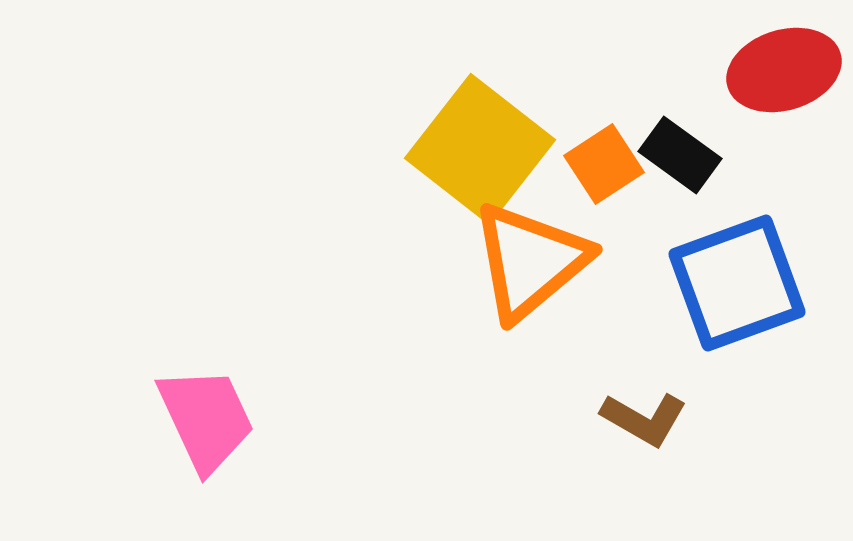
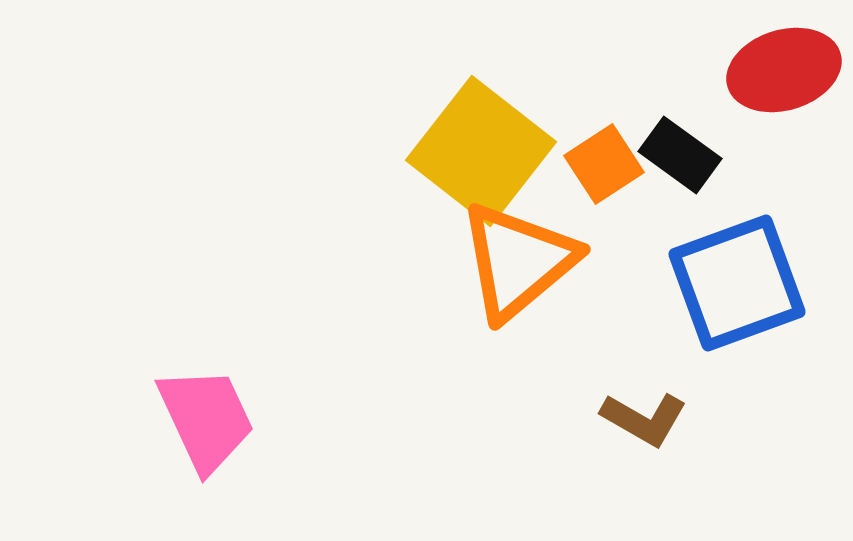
yellow square: moved 1 px right, 2 px down
orange triangle: moved 12 px left
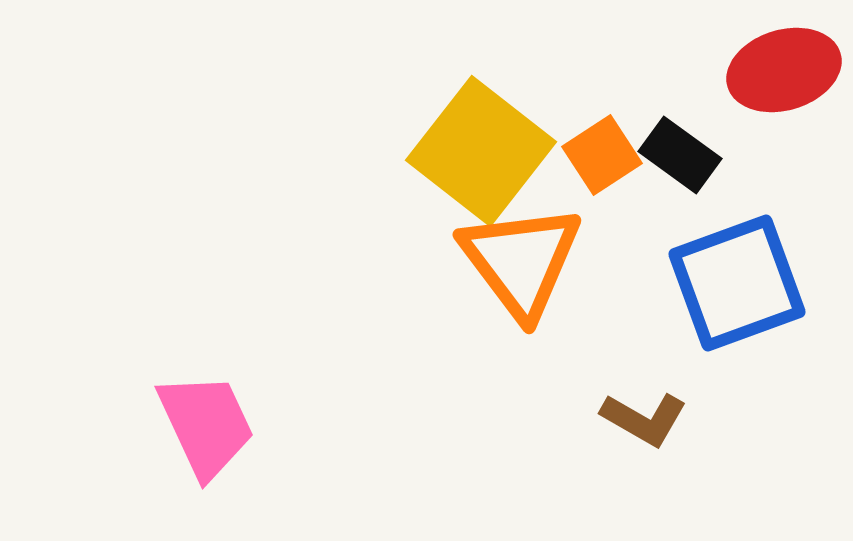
orange square: moved 2 px left, 9 px up
orange triangle: moved 3 px right; rotated 27 degrees counterclockwise
pink trapezoid: moved 6 px down
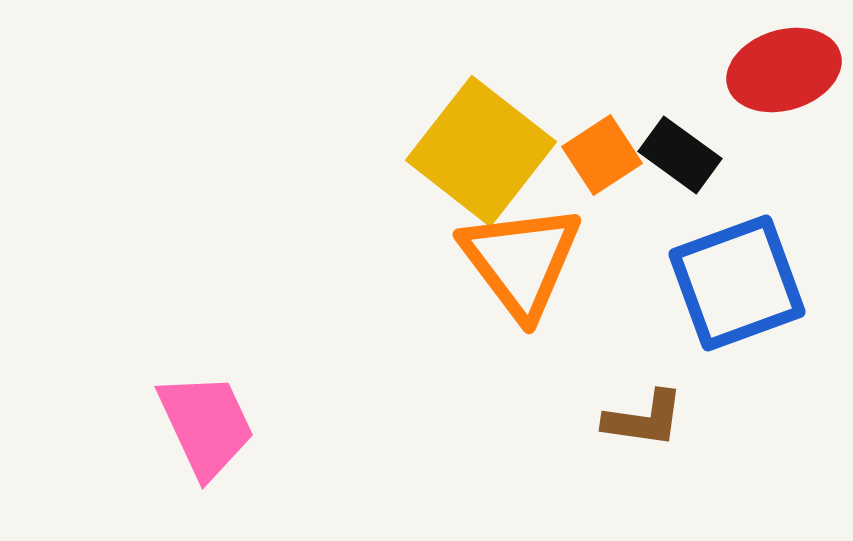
brown L-shape: rotated 22 degrees counterclockwise
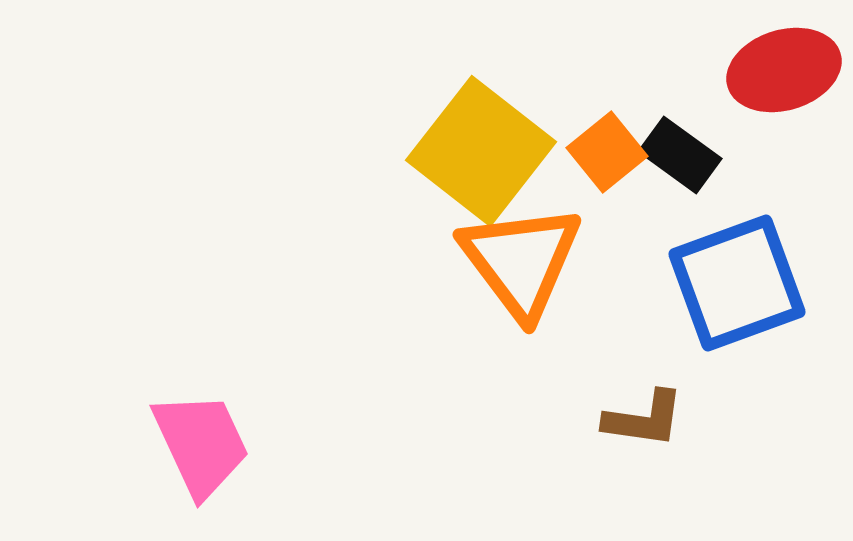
orange square: moved 5 px right, 3 px up; rotated 6 degrees counterclockwise
pink trapezoid: moved 5 px left, 19 px down
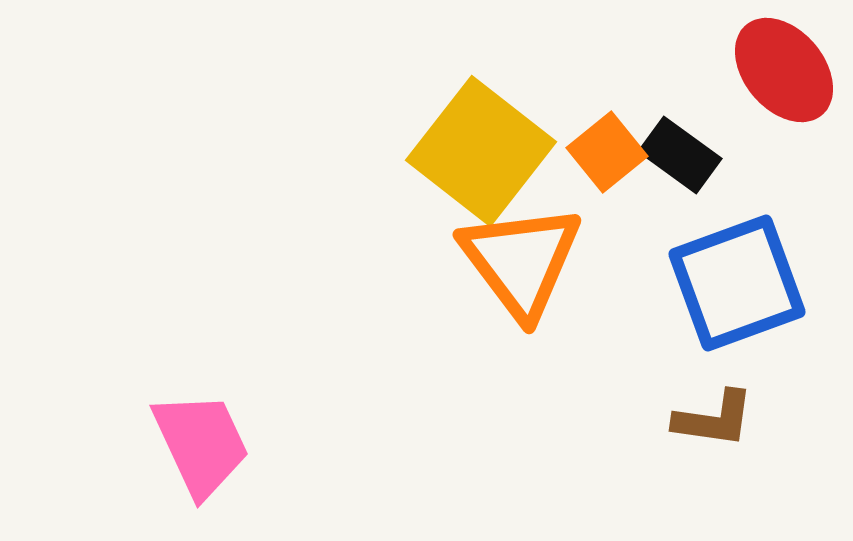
red ellipse: rotated 67 degrees clockwise
brown L-shape: moved 70 px right
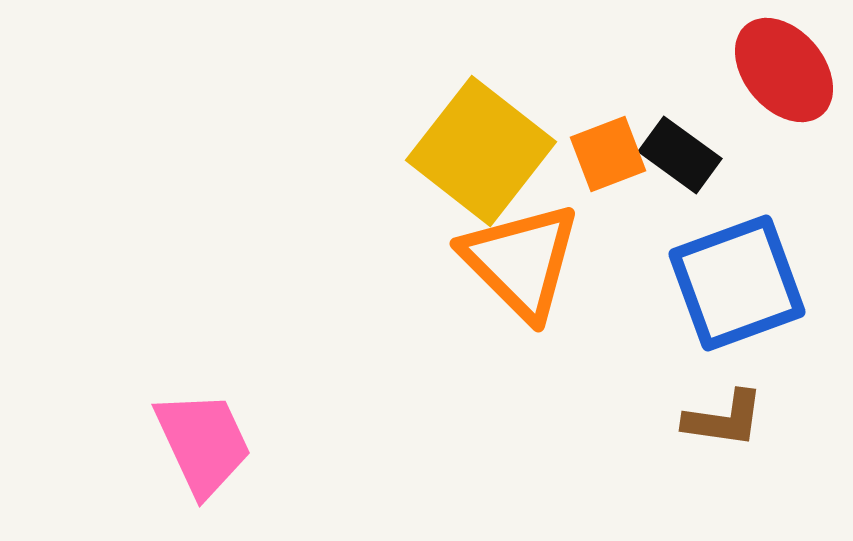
orange square: moved 1 px right, 2 px down; rotated 18 degrees clockwise
orange triangle: rotated 8 degrees counterclockwise
brown L-shape: moved 10 px right
pink trapezoid: moved 2 px right, 1 px up
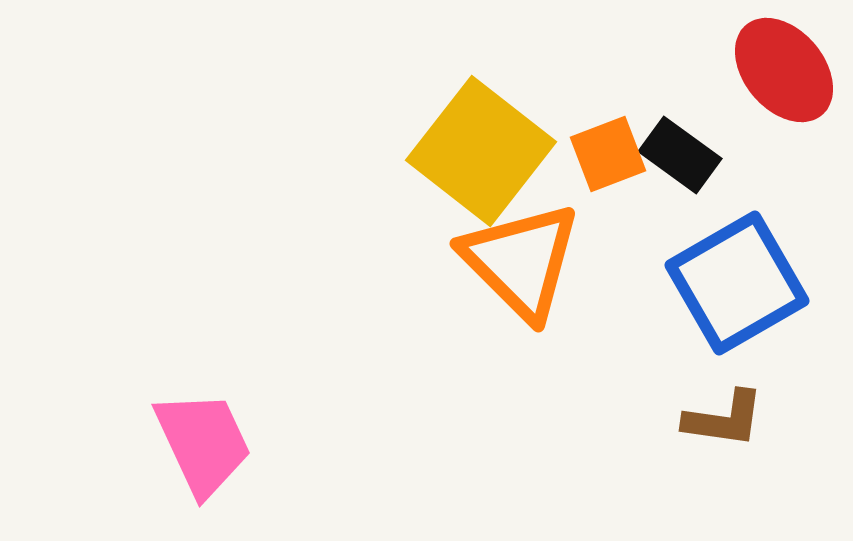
blue square: rotated 10 degrees counterclockwise
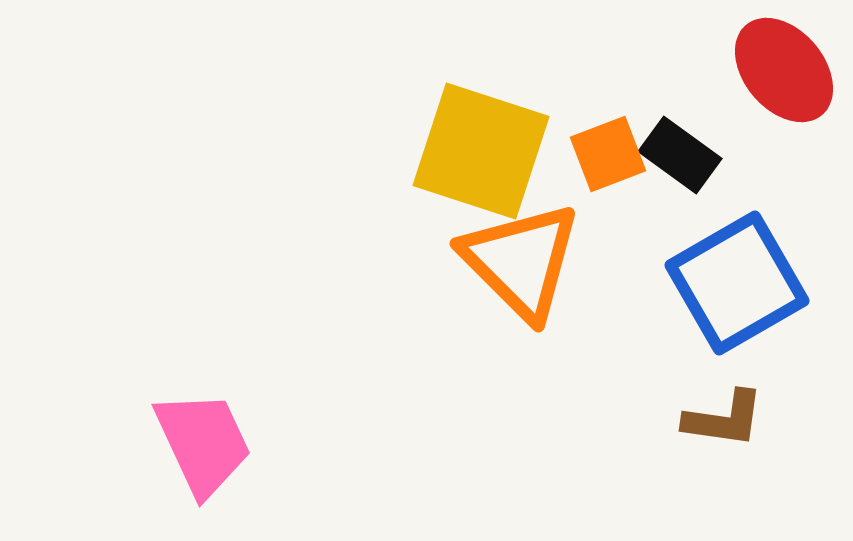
yellow square: rotated 20 degrees counterclockwise
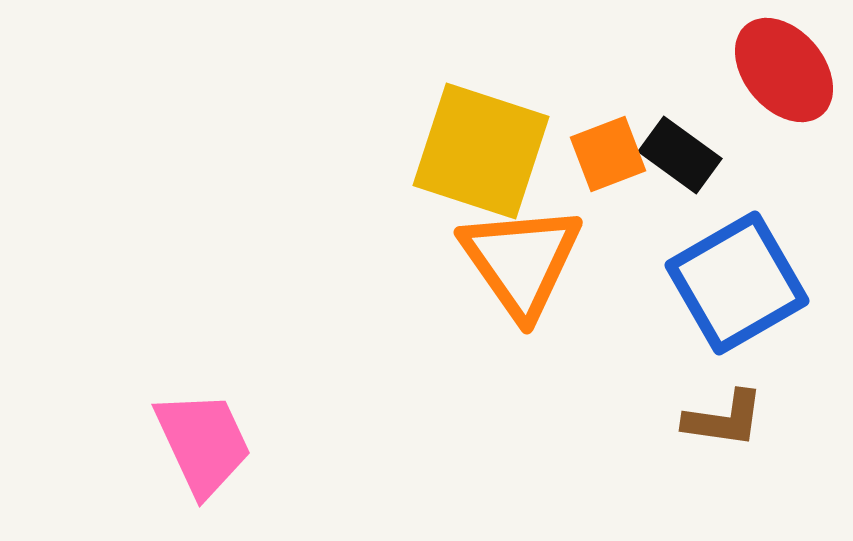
orange triangle: rotated 10 degrees clockwise
